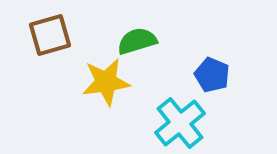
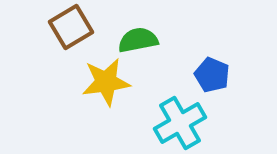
brown square: moved 21 px right, 8 px up; rotated 15 degrees counterclockwise
green semicircle: moved 1 px right, 1 px up; rotated 6 degrees clockwise
cyan cross: rotated 9 degrees clockwise
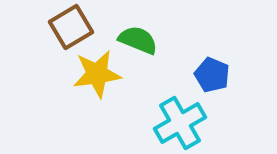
green semicircle: rotated 33 degrees clockwise
yellow star: moved 9 px left, 8 px up
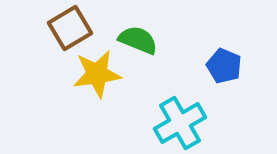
brown square: moved 1 px left, 1 px down
blue pentagon: moved 12 px right, 9 px up
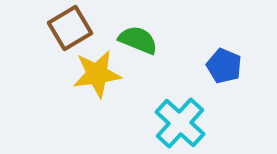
cyan cross: rotated 18 degrees counterclockwise
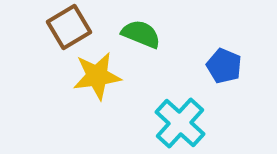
brown square: moved 1 px left, 1 px up
green semicircle: moved 3 px right, 6 px up
yellow star: moved 2 px down
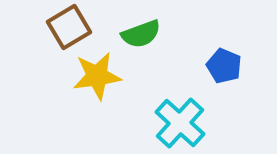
green semicircle: rotated 138 degrees clockwise
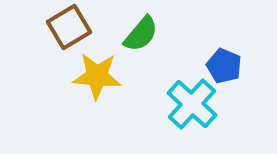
green semicircle: rotated 30 degrees counterclockwise
yellow star: rotated 12 degrees clockwise
cyan cross: moved 12 px right, 19 px up
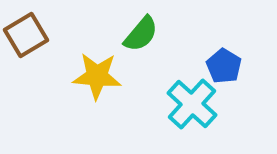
brown square: moved 43 px left, 8 px down
blue pentagon: rotated 8 degrees clockwise
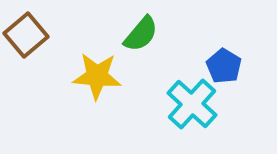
brown square: rotated 9 degrees counterclockwise
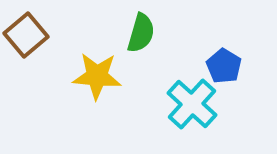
green semicircle: moved 1 px up; rotated 24 degrees counterclockwise
